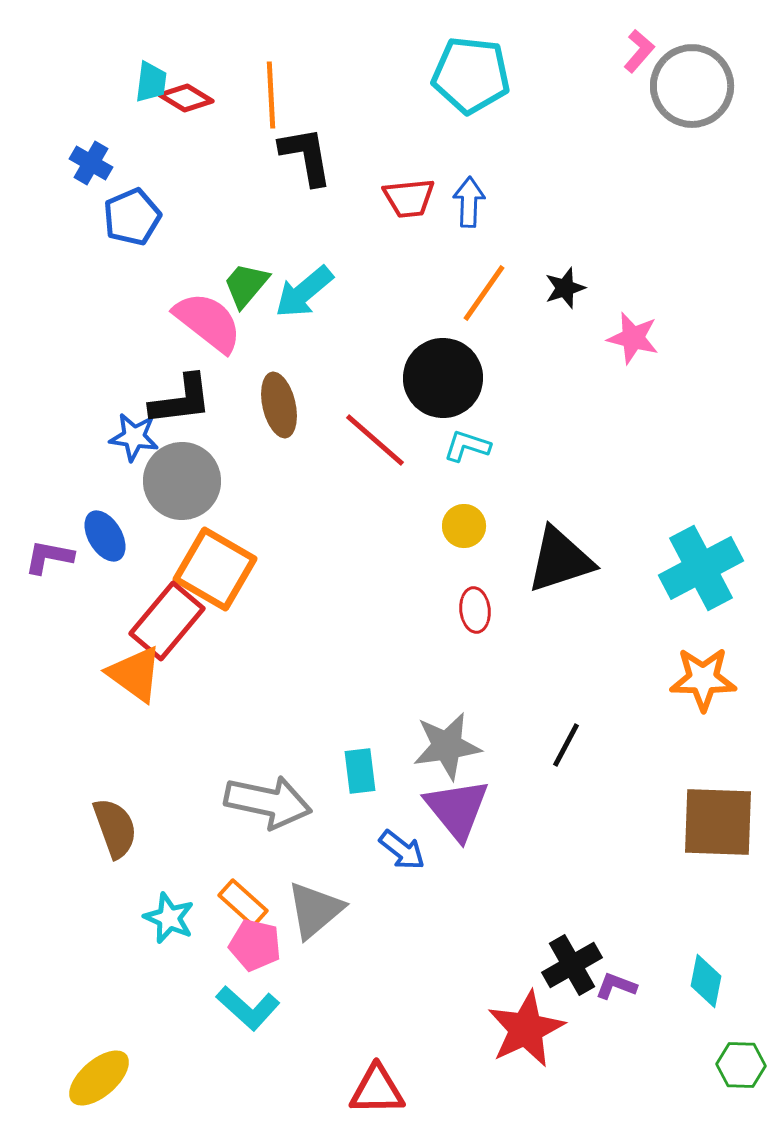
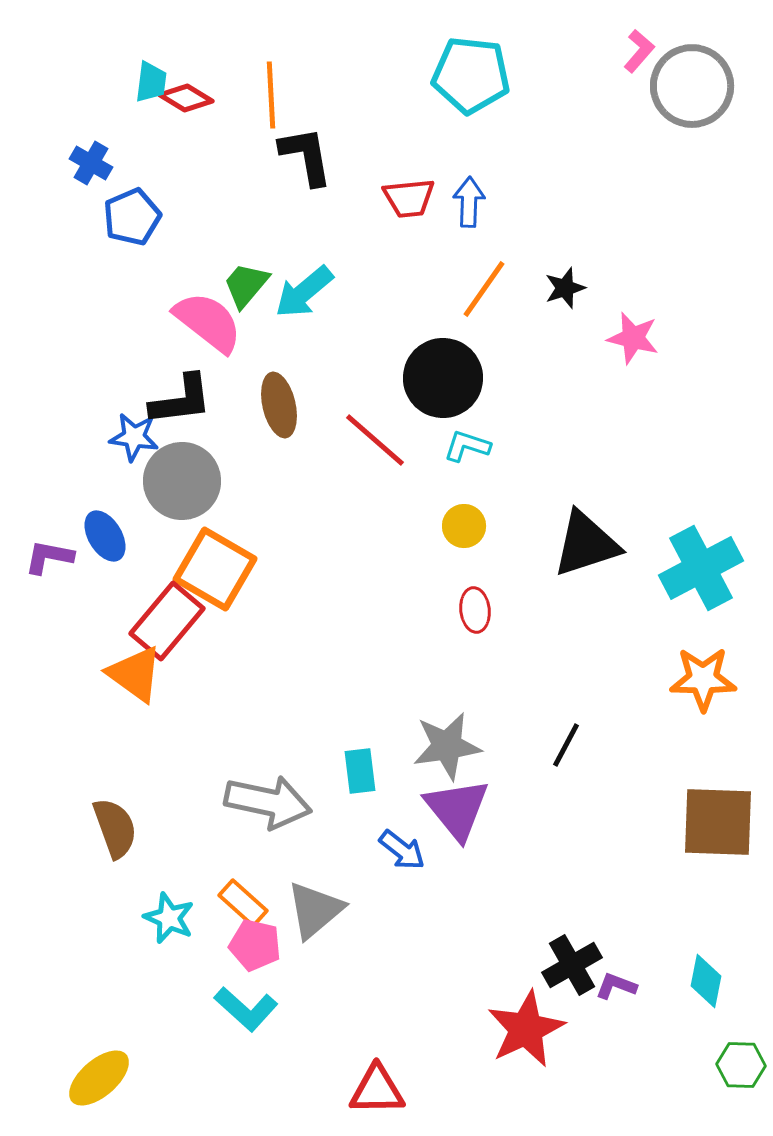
orange line at (484, 293): moved 4 px up
black triangle at (560, 560): moved 26 px right, 16 px up
cyan L-shape at (248, 1008): moved 2 px left, 1 px down
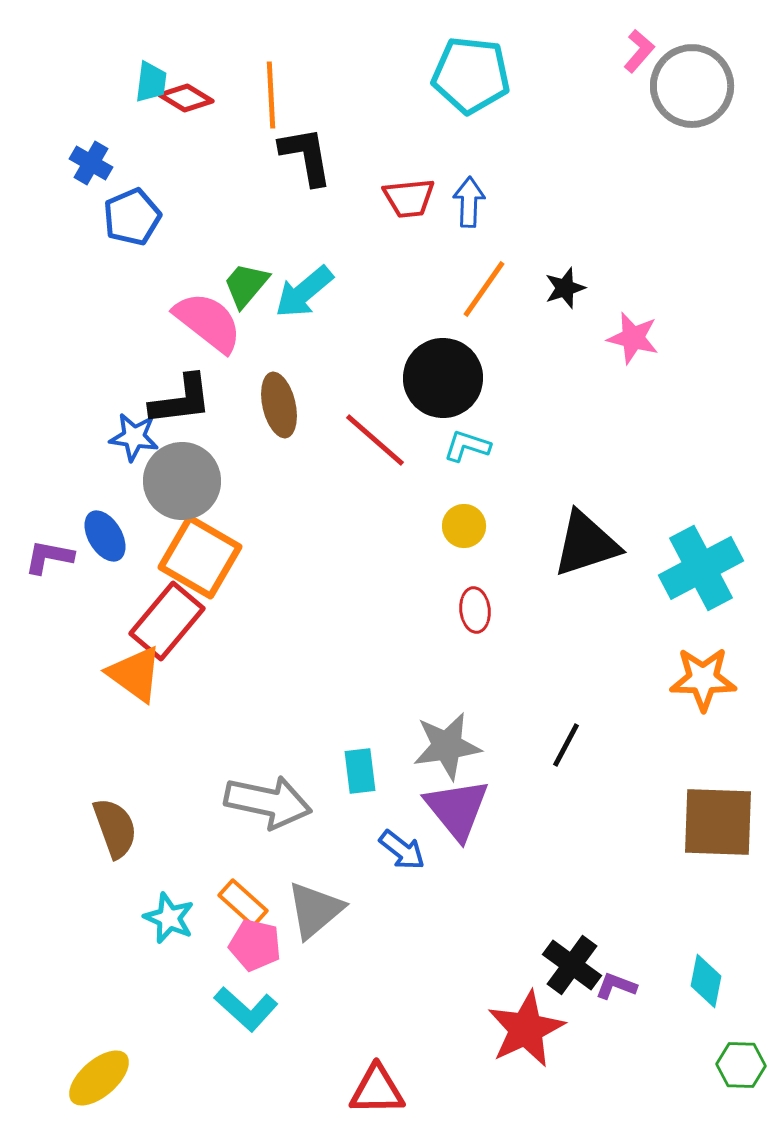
orange square at (215, 569): moved 15 px left, 12 px up
black cross at (572, 965): rotated 24 degrees counterclockwise
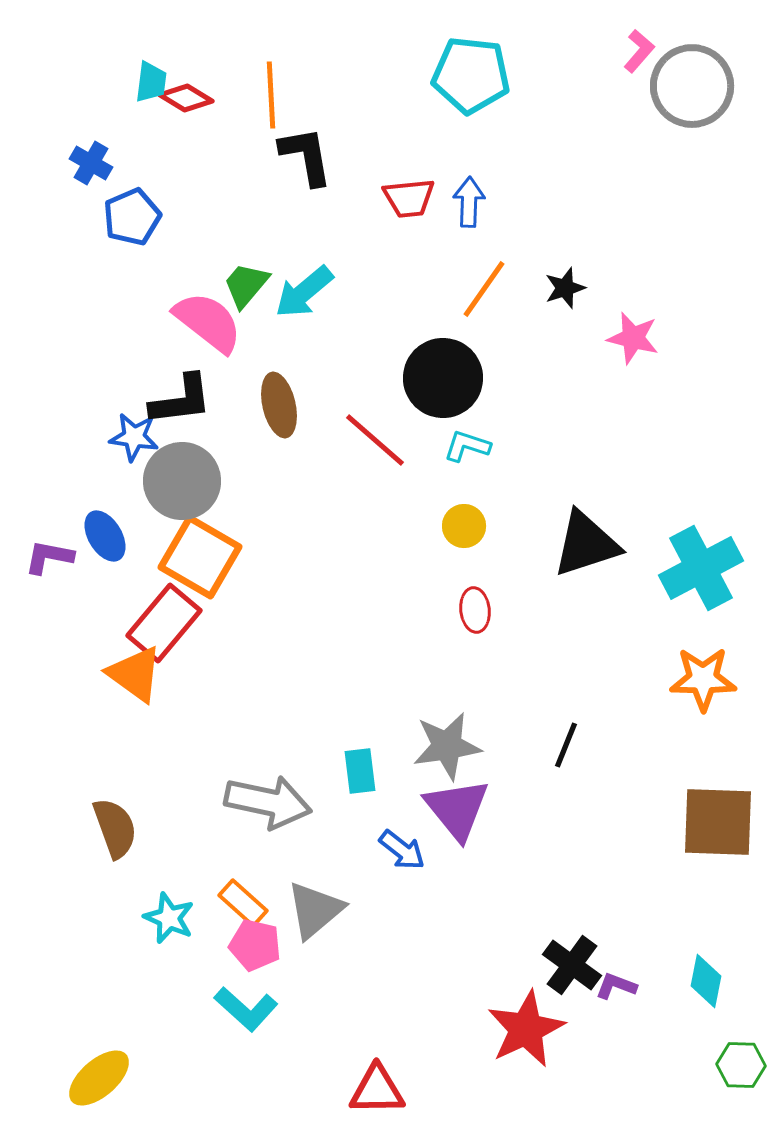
red rectangle at (167, 621): moved 3 px left, 2 px down
black line at (566, 745): rotated 6 degrees counterclockwise
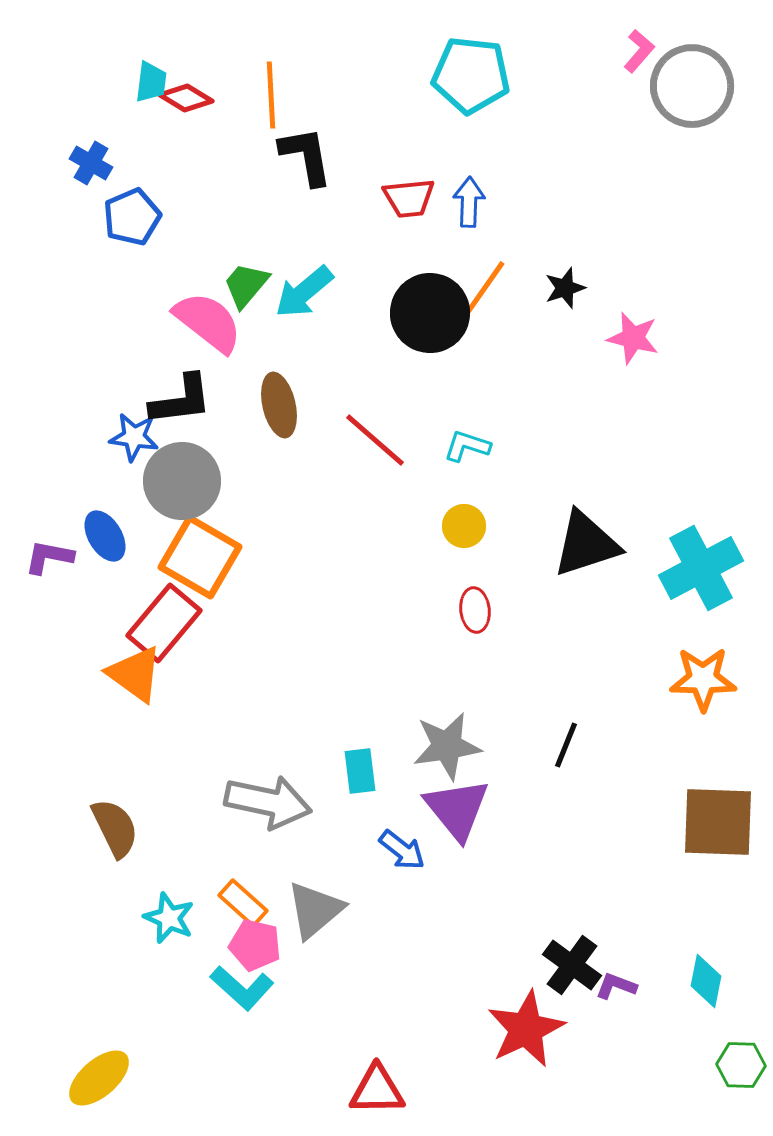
black circle at (443, 378): moved 13 px left, 65 px up
brown semicircle at (115, 828): rotated 6 degrees counterclockwise
cyan L-shape at (246, 1009): moved 4 px left, 21 px up
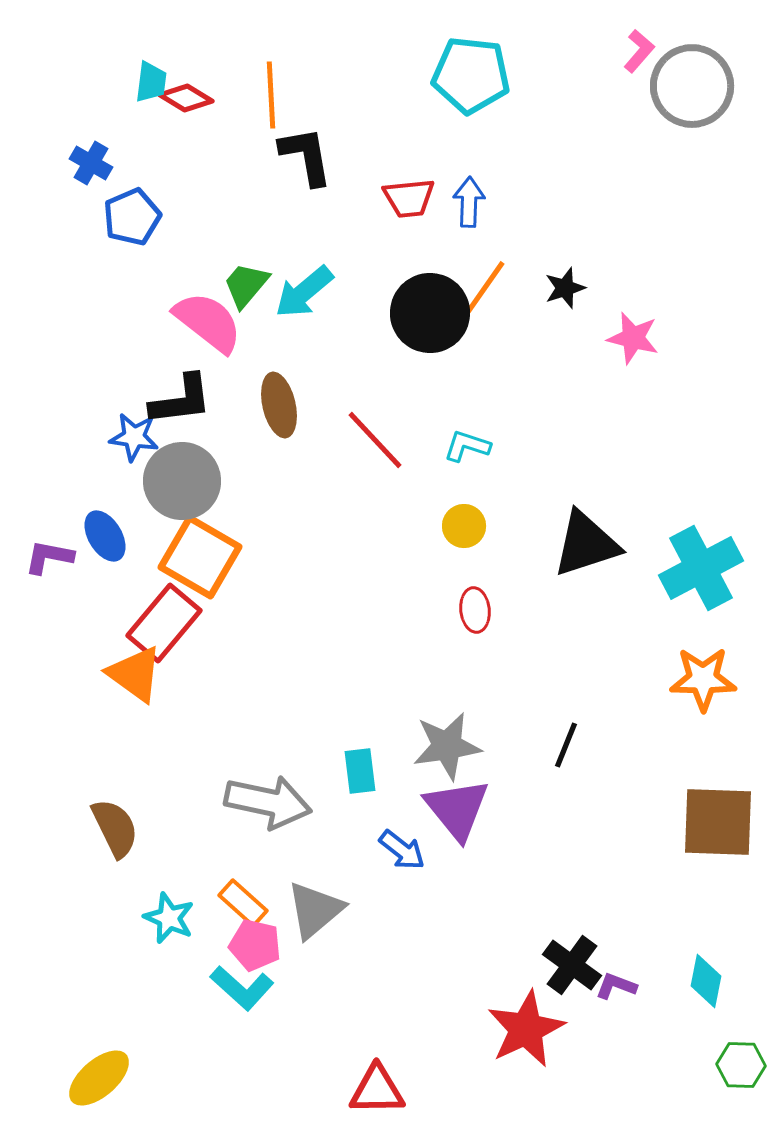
red line at (375, 440): rotated 6 degrees clockwise
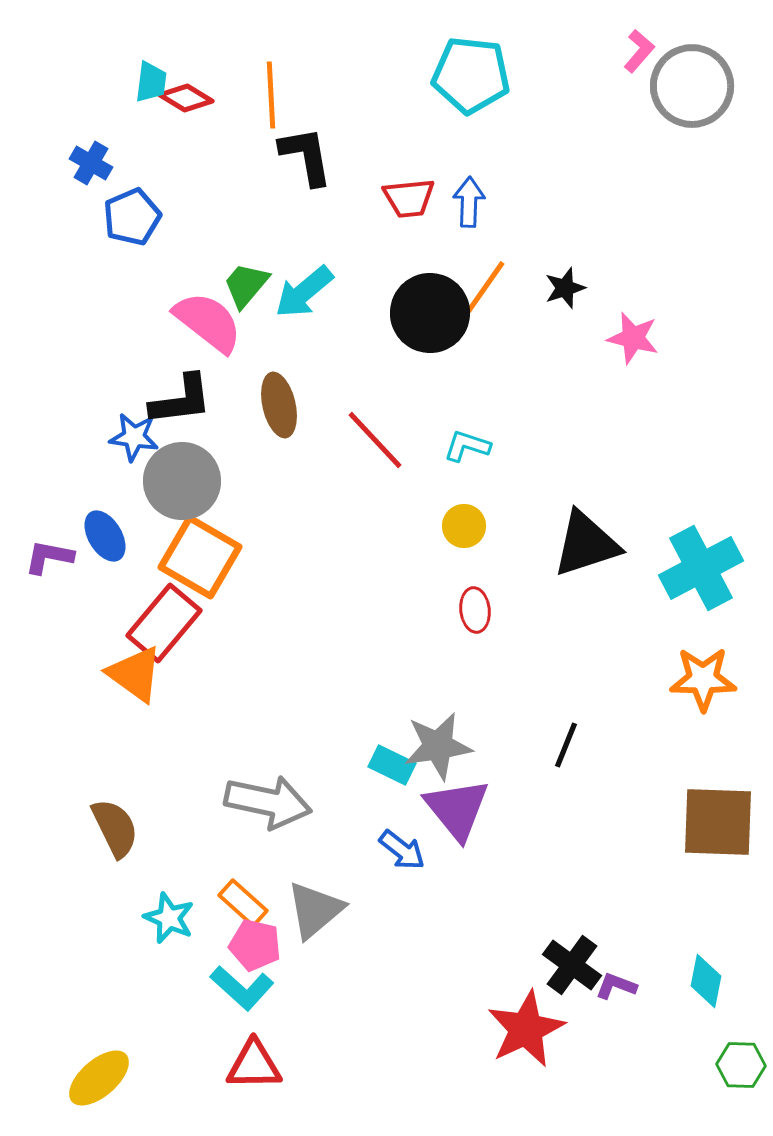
gray star at (447, 746): moved 9 px left
cyan rectangle at (360, 771): moved 32 px right, 6 px up; rotated 57 degrees counterclockwise
red triangle at (377, 1090): moved 123 px left, 25 px up
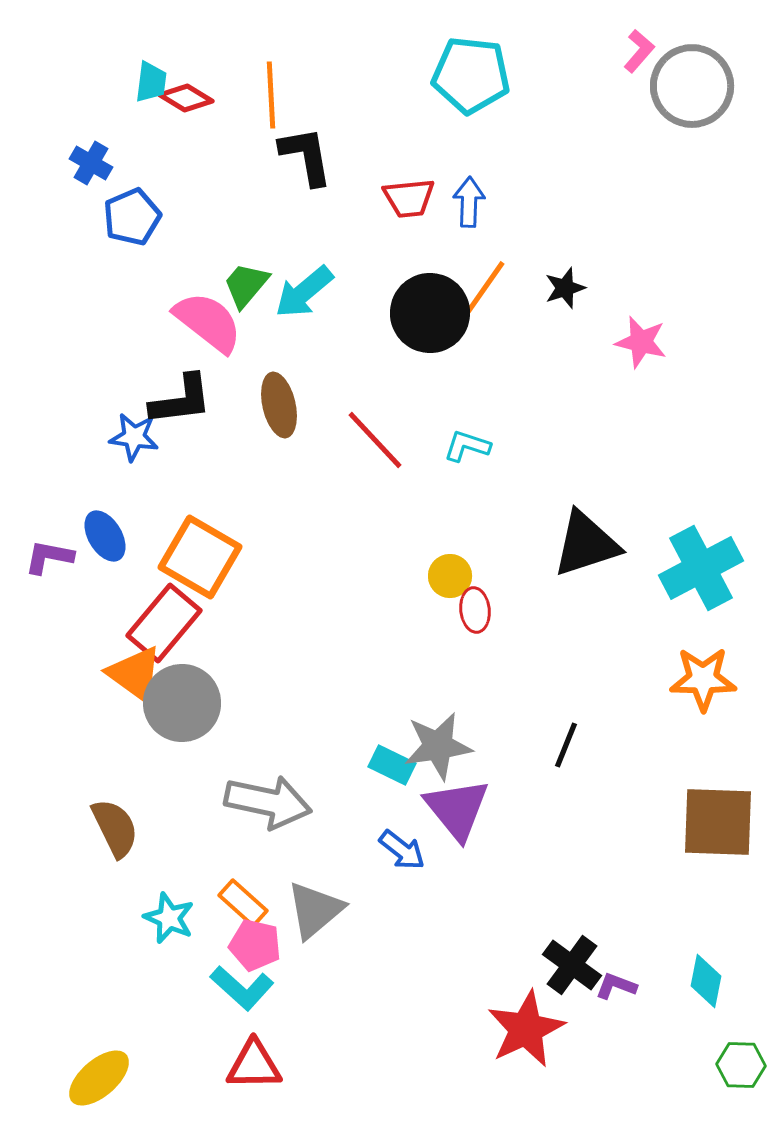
pink star at (633, 338): moved 8 px right, 4 px down
gray circle at (182, 481): moved 222 px down
yellow circle at (464, 526): moved 14 px left, 50 px down
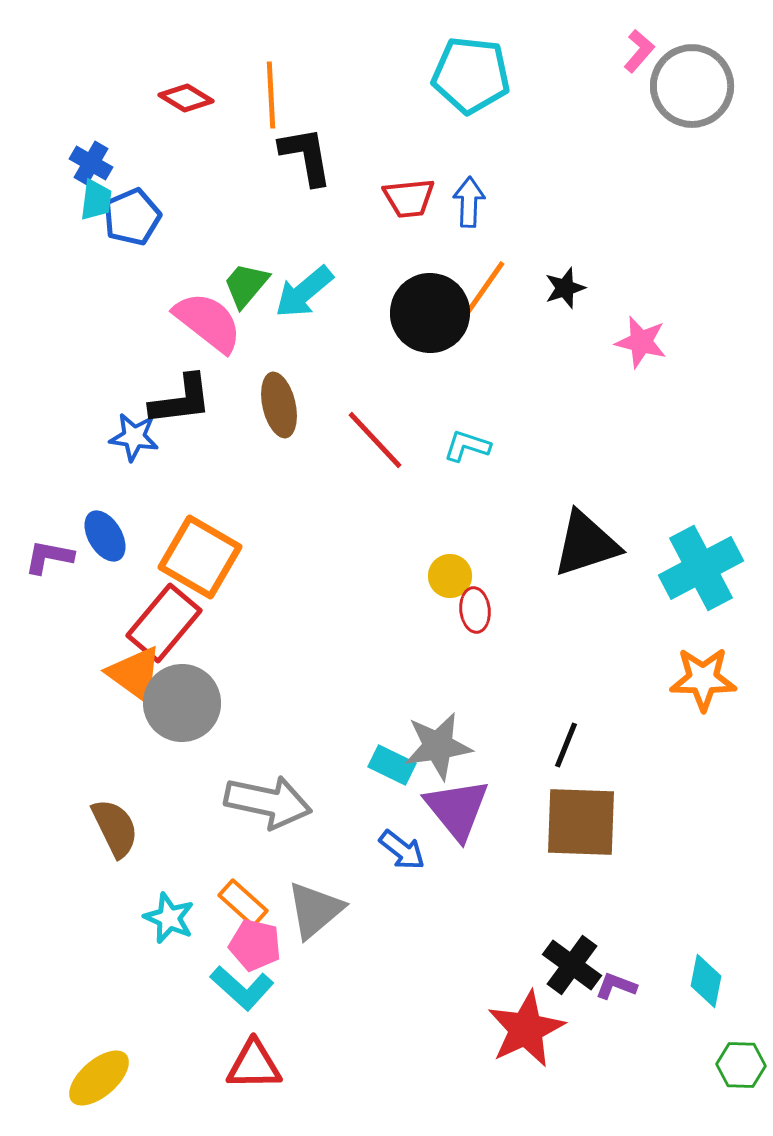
cyan trapezoid at (151, 82): moved 55 px left, 118 px down
brown square at (718, 822): moved 137 px left
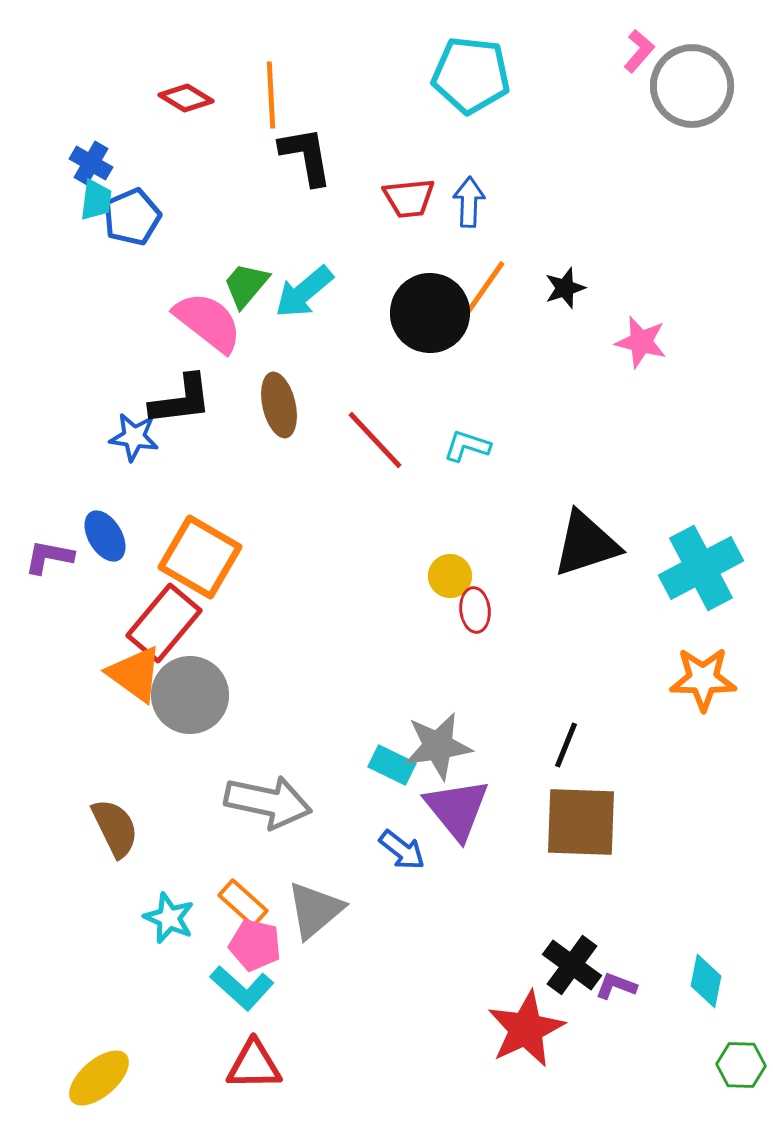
gray circle at (182, 703): moved 8 px right, 8 px up
